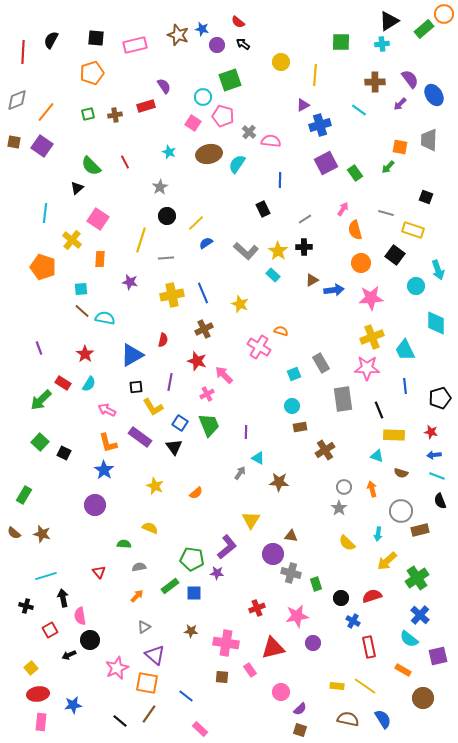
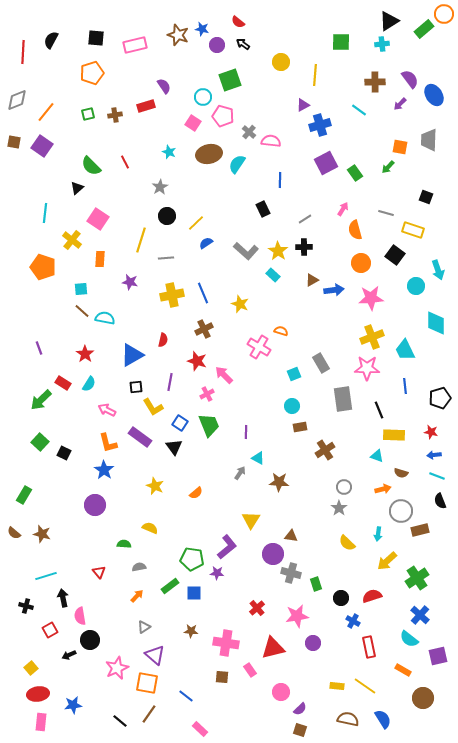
orange arrow at (372, 489): moved 11 px right; rotated 91 degrees clockwise
red cross at (257, 608): rotated 21 degrees counterclockwise
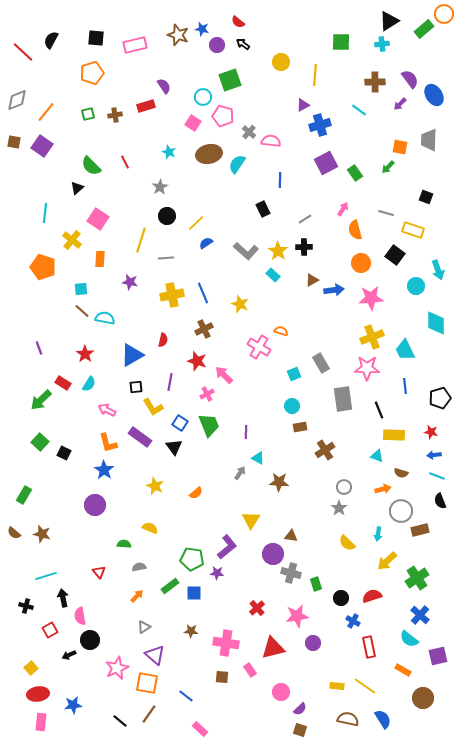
red line at (23, 52): rotated 50 degrees counterclockwise
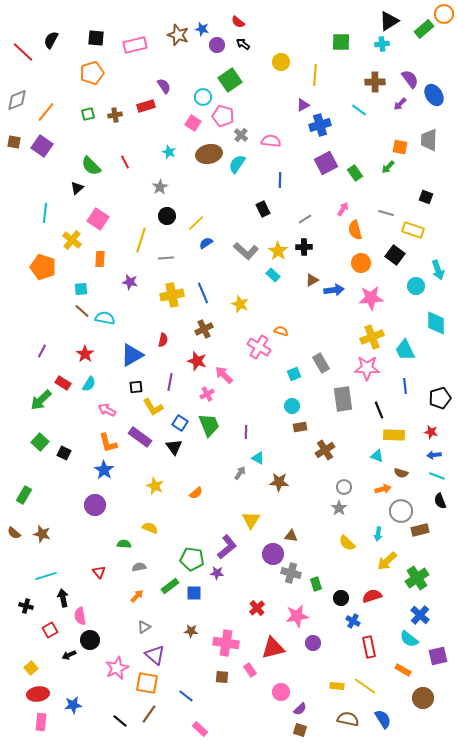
green square at (230, 80): rotated 15 degrees counterclockwise
gray cross at (249, 132): moved 8 px left, 3 px down
purple line at (39, 348): moved 3 px right, 3 px down; rotated 48 degrees clockwise
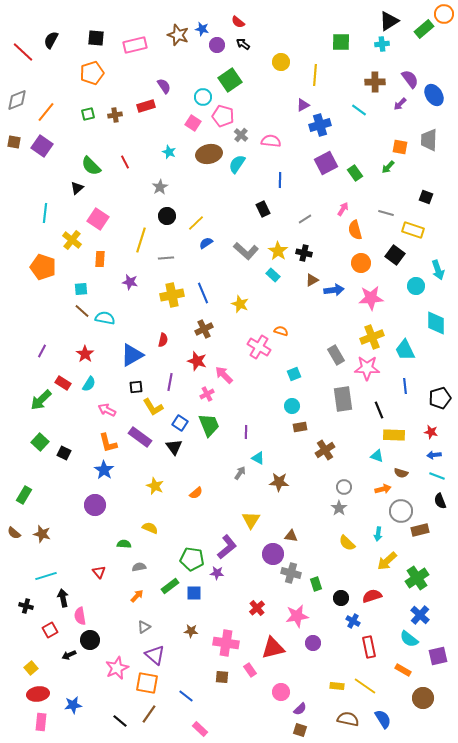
black cross at (304, 247): moved 6 px down; rotated 14 degrees clockwise
gray rectangle at (321, 363): moved 15 px right, 8 px up
